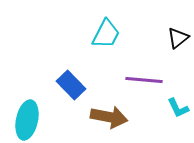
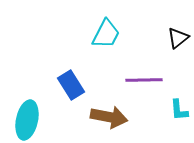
purple line: rotated 6 degrees counterclockwise
blue rectangle: rotated 12 degrees clockwise
cyan L-shape: moved 1 px right, 2 px down; rotated 20 degrees clockwise
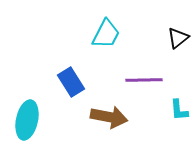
blue rectangle: moved 3 px up
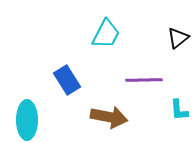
blue rectangle: moved 4 px left, 2 px up
cyan ellipse: rotated 12 degrees counterclockwise
